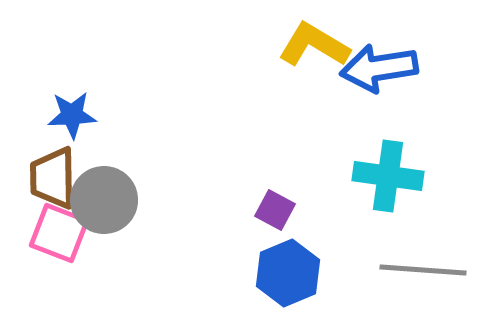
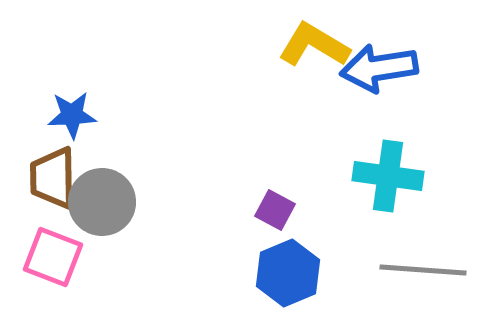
gray circle: moved 2 px left, 2 px down
pink square: moved 6 px left, 24 px down
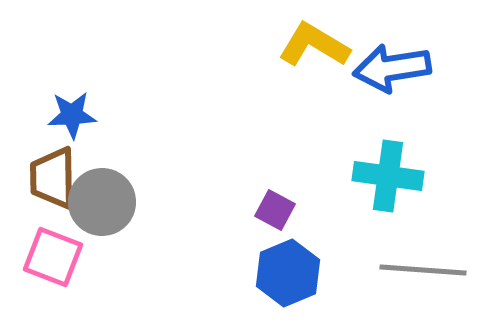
blue arrow: moved 13 px right
